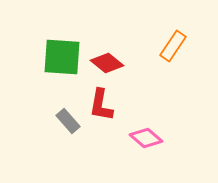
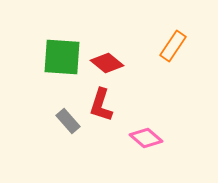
red L-shape: rotated 8 degrees clockwise
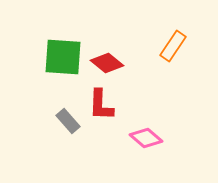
green square: moved 1 px right
red L-shape: rotated 16 degrees counterclockwise
